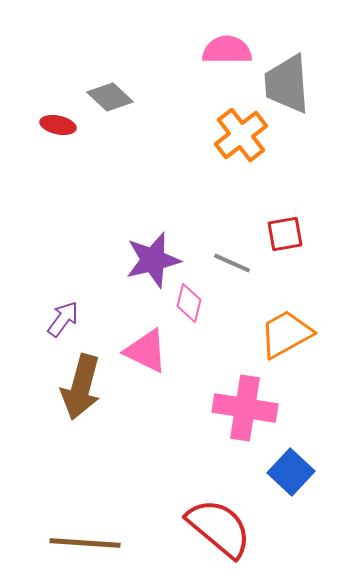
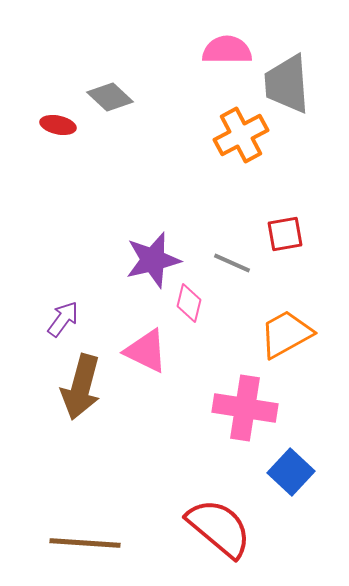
orange cross: rotated 10 degrees clockwise
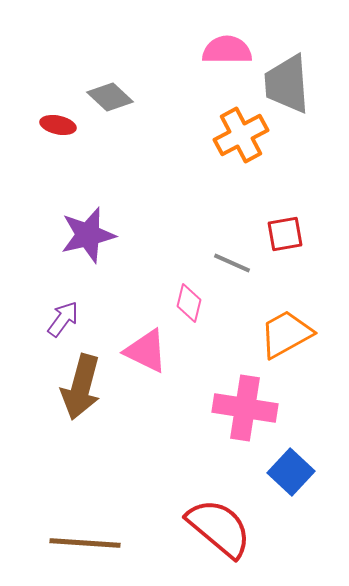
purple star: moved 65 px left, 25 px up
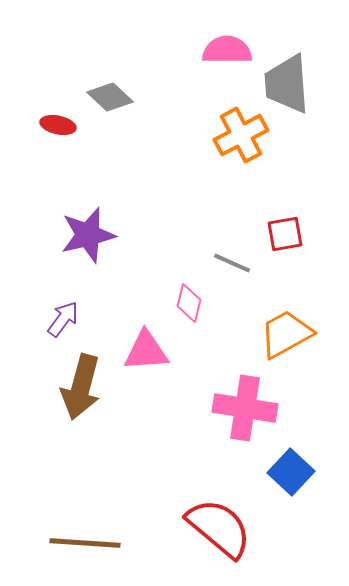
pink triangle: rotated 30 degrees counterclockwise
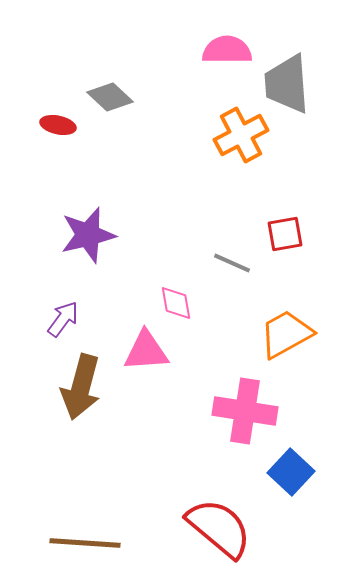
pink diamond: moved 13 px left; rotated 24 degrees counterclockwise
pink cross: moved 3 px down
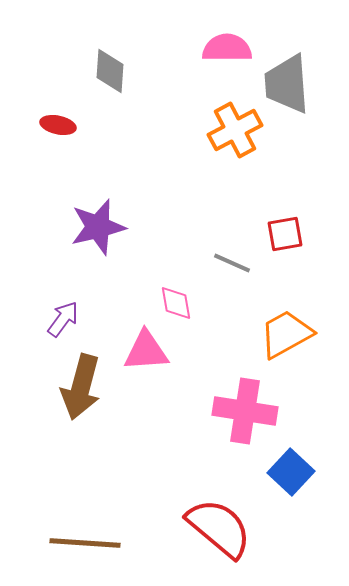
pink semicircle: moved 2 px up
gray diamond: moved 26 px up; rotated 51 degrees clockwise
orange cross: moved 6 px left, 5 px up
purple star: moved 10 px right, 8 px up
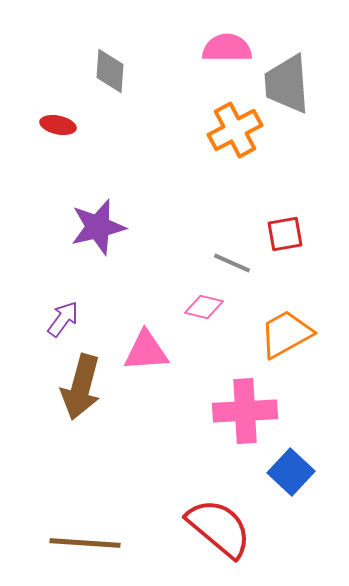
pink diamond: moved 28 px right, 4 px down; rotated 66 degrees counterclockwise
pink cross: rotated 12 degrees counterclockwise
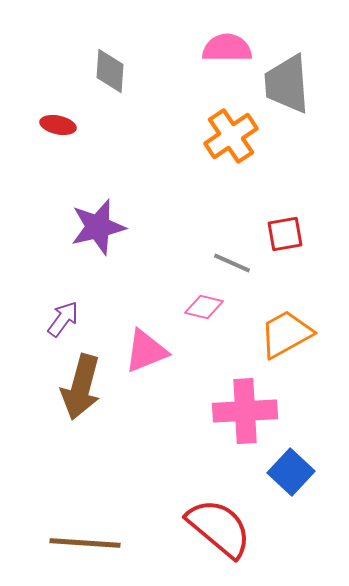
orange cross: moved 4 px left, 6 px down; rotated 6 degrees counterclockwise
pink triangle: rotated 18 degrees counterclockwise
